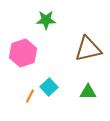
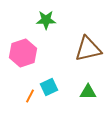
cyan square: rotated 18 degrees clockwise
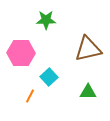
pink hexagon: moved 2 px left; rotated 20 degrees clockwise
cyan square: moved 10 px up; rotated 18 degrees counterclockwise
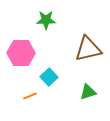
green triangle: rotated 18 degrees counterclockwise
orange line: rotated 40 degrees clockwise
